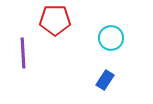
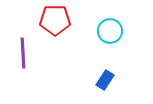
cyan circle: moved 1 px left, 7 px up
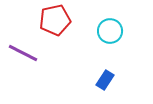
red pentagon: rotated 12 degrees counterclockwise
purple line: rotated 60 degrees counterclockwise
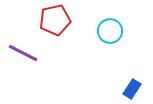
blue rectangle: moved 27 px right, 9 px down
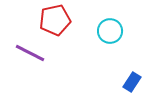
purple line: moved 7 px right
blue rectangle: moved 7 px up
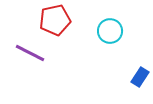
blue rectangle: moved 8 px right, 5 px up
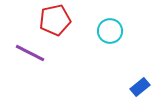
blue rectangle: moved 10 px down; rotated 18 degrees clockwise
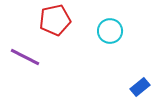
purple line: moved 5 px left, 4 px down
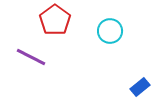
red pentagon: rotated 24 degrees counterclockwise
purple line: moved 6 px right
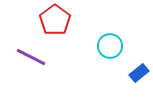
cyan circle: moved 15 px down
blue rectangle: moved 1 px left, 14 px up
